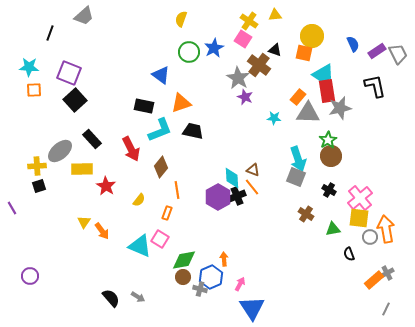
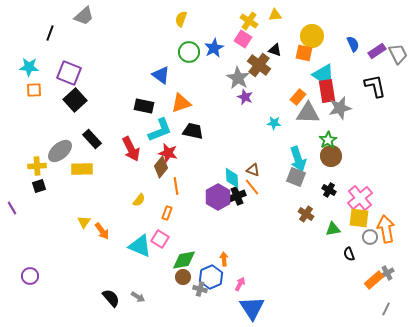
cyan star at (274, 118): moved 5 px down
red star at (106, 186): moved 62 px right, 33 px up; rotated 18 degrees counterclockwise
orange line at (177, 190): moved 1 px left, 4 px up
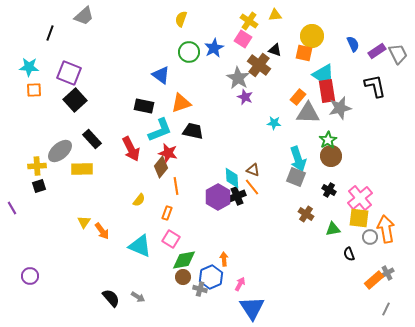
pink square at (160, 239): moved 11 px right
